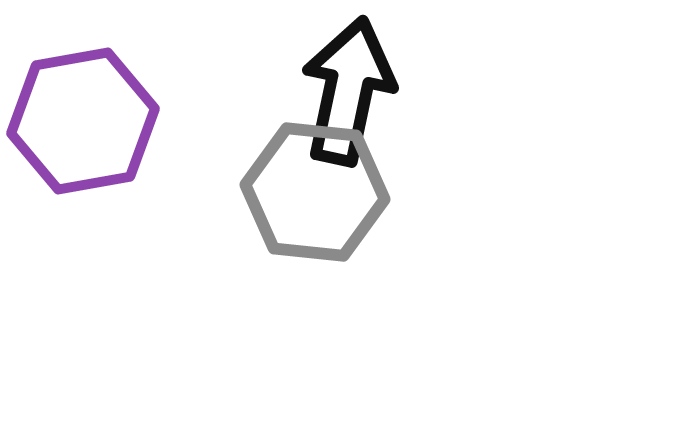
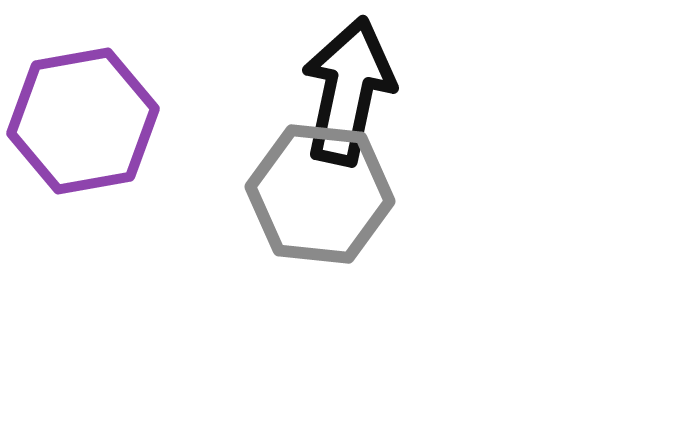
gray hexagon: moved 5 px right, 2 px down
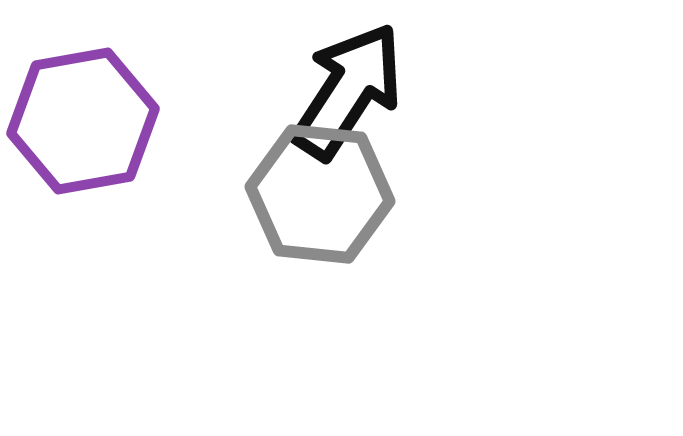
black arrow: rotated 21 degrees clockwise
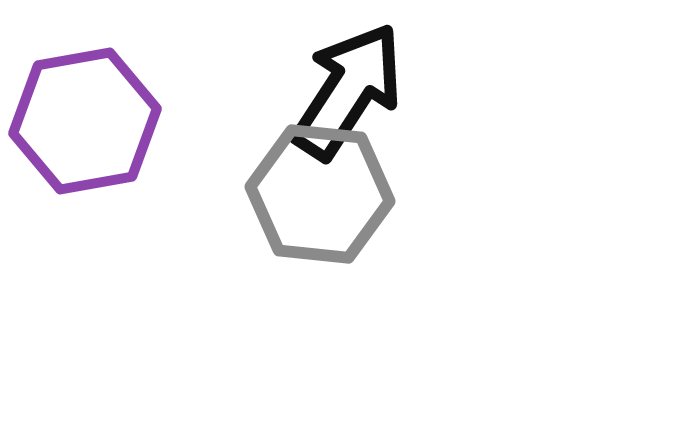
purple hexagon: moved 2 px right
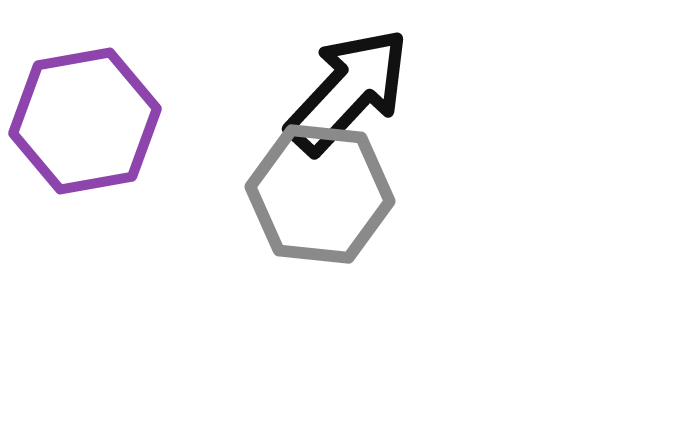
black arrow: rotated 10 degrees clockwise
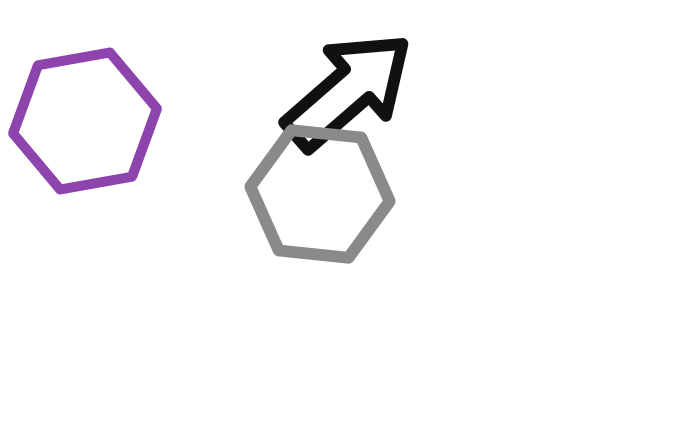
black arrow: rotated 6 degrees clockwise
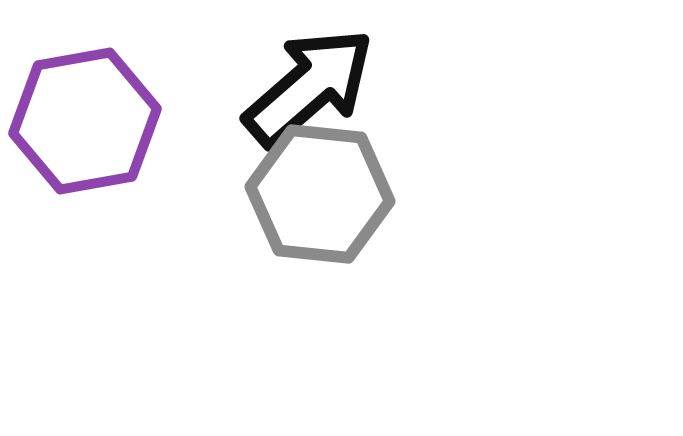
black arrow: moved 39 px left, 4 px up
